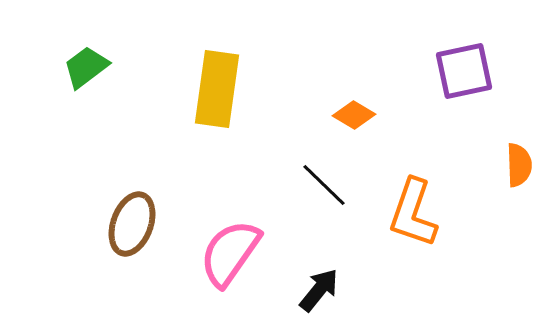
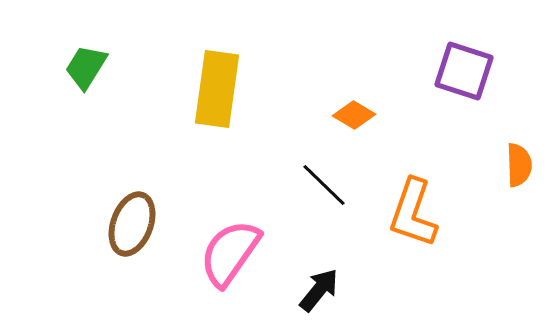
green trapezoid: rotated 21 degrees counterclockwise
purple square: rotated 30 degrees clockwise
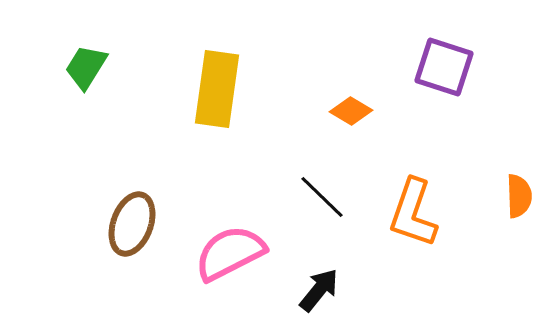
purple square: moved 20 px left, 4 px up
orange diamond: moved 3 px left, 4 px up
orange semicircle: moved 31 px down
black line: moved 2 px left, 12 px down
pink semicircle: rotated 28 degrees clockwise
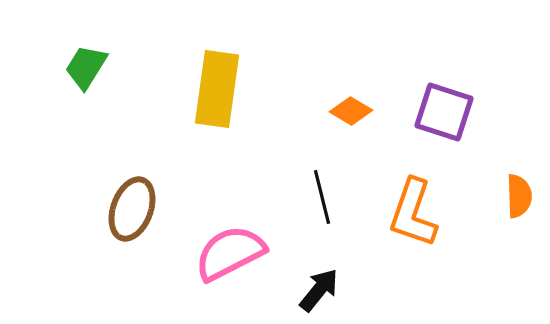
purple square: moved 45 px down
black line: rotated 32 degrees clockwise
brown ellipse: moved 15 px up
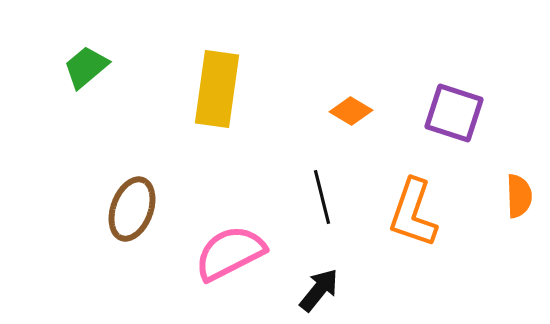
green trapezoid: rotated 18 degrees clockwise
purple square: moved 10 px right, 1 px down
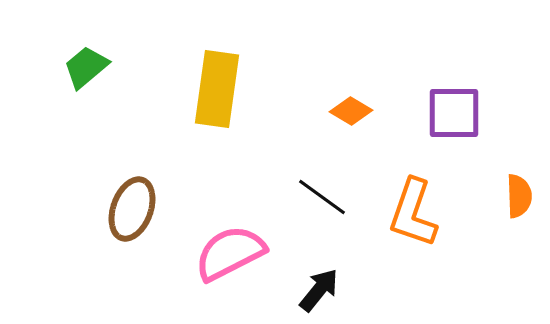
purple square: rotated 18 degrees counterclockwise
black line: rotated 40 degrees counterclockwise
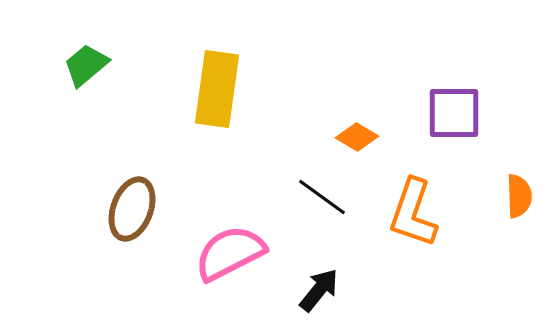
green trapezoid: moved 2 px up
orange diamond: moved 6 px right, 26 px down
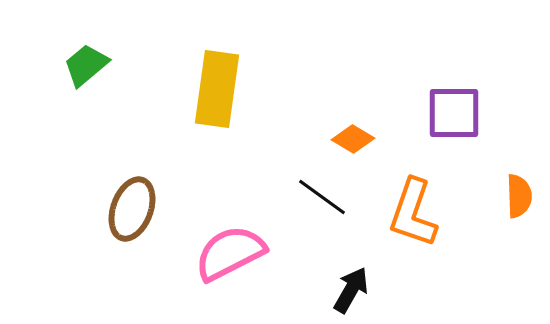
orange diamond: moved 4 px left, 2 px down
black arrow: moved 32 px right; rotated 9 degrees counterclockwise
